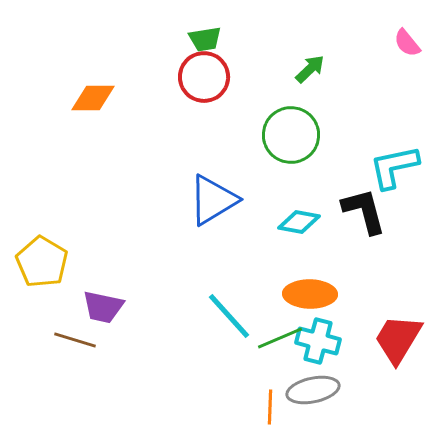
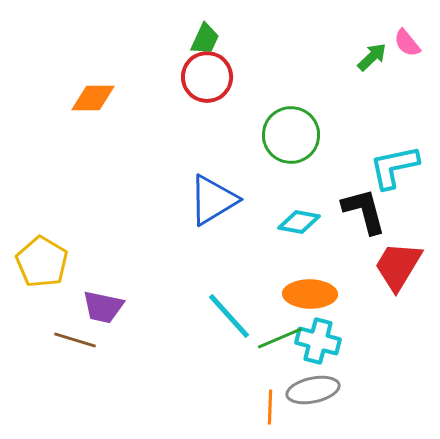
green trapezoid: rotated 56 degrees counterclockwise
green arrow: moved 62 px right, 12 px up
red circle: moved 3 px right
red trapezoid: moved 73 px up
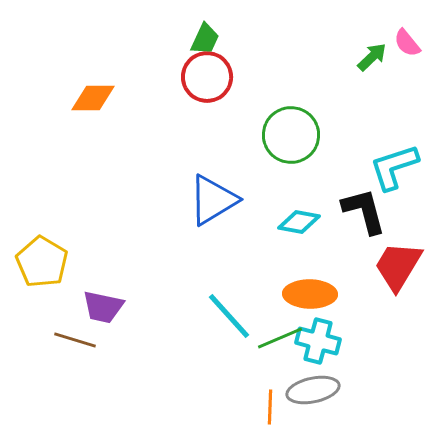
cyan L-shape: rotated 6 degrees counterclockwise
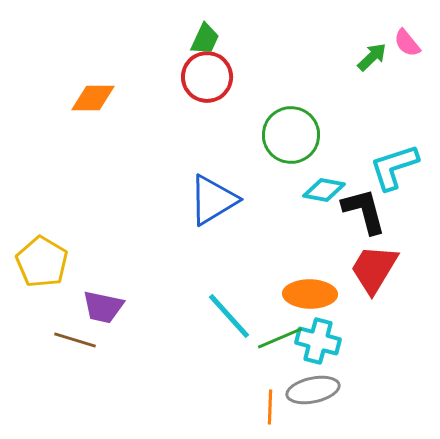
cyan diamond: moved 25 px right, 32 px up
red trapezoid: moved 24 px left, 3 px down
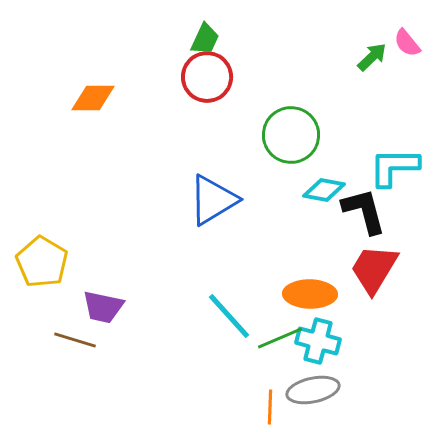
cyan L-shape: rotated 18 degrees clockwise
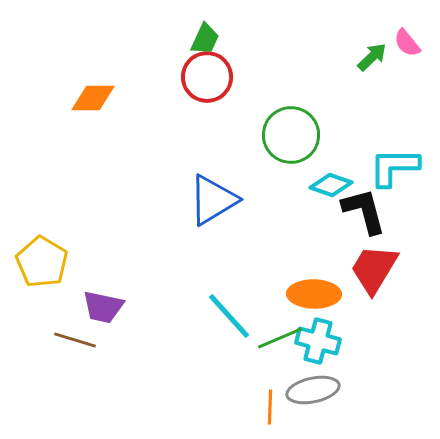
cyan diamond: moved 7 px right, 5 px up; rotated 9 degrees clockwise
orange ellipse: moved 4 px right
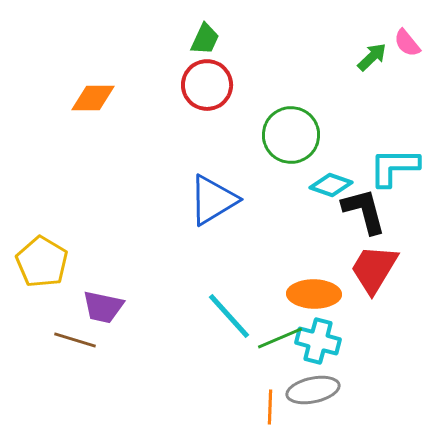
red circle: moved 8 px down
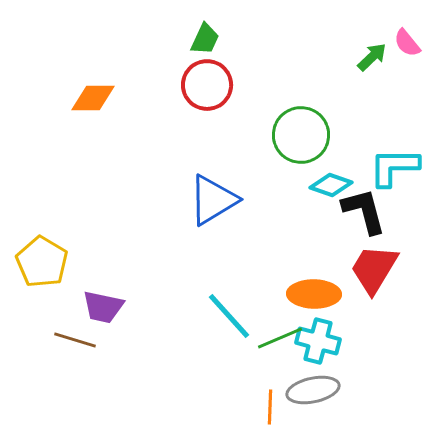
green circle: moved 10 px right
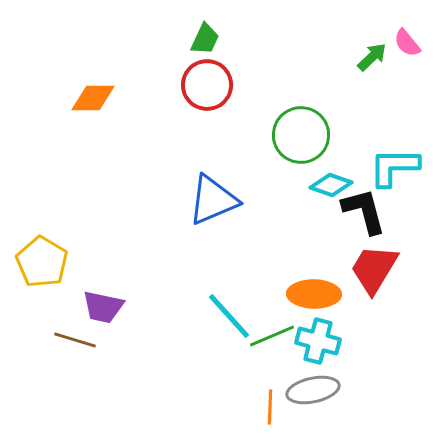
blue triangle: rotated 8 degrees clockwise
green line: moved 8 px left, 2 px up
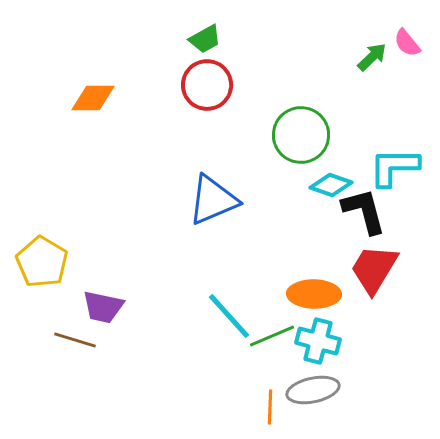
green trapezoid: rotated 36 degrees clockwise
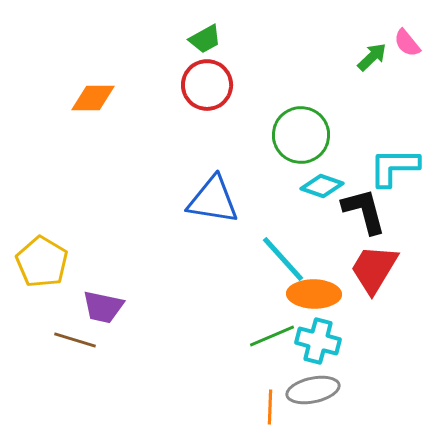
cyan diamond: moved 9 px left, 1 px down
blue triangle: rotated 32 degrees clockwise
cyan line: moved 54 px right, 57 px up
